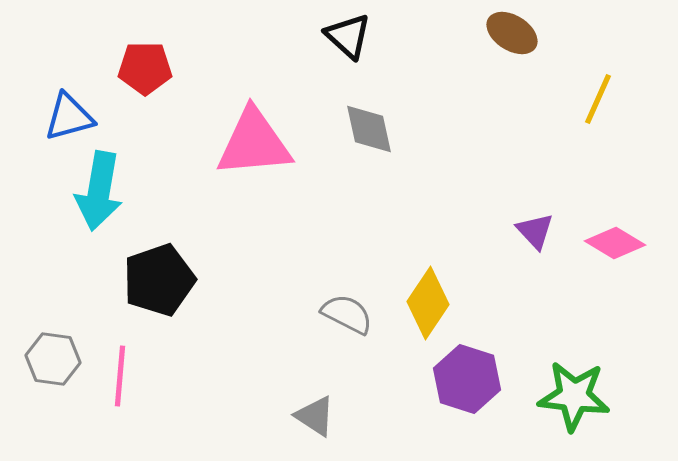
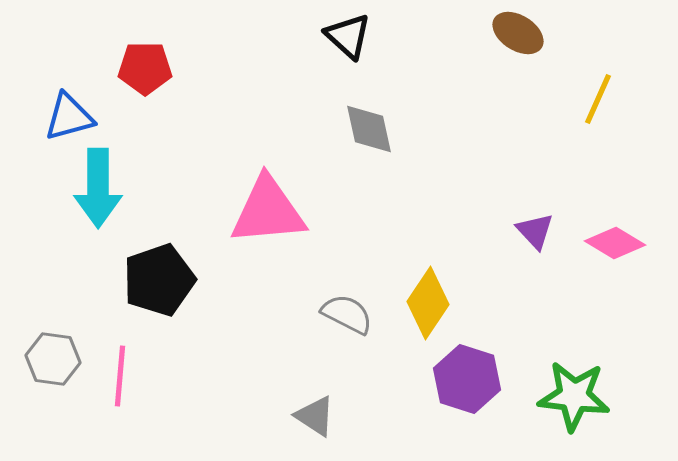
brown ellipse: moved 6 px right
pink triangle: moved 14 px right, 68 px down
cyan arrow: moved 1 px left, 3 px up; rotated 10 degrees counterclockwise
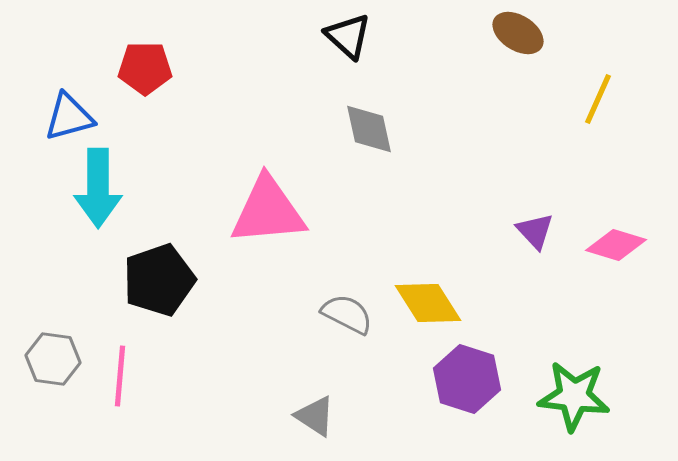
pink diamond: moved 1 px right, 2 px down; rotated 14 degrees counterclockwise
yellow diamond: rotated 66 degrees counterclockwise
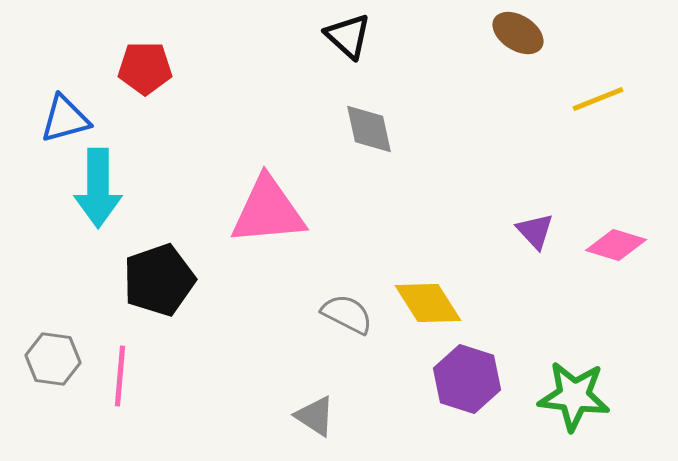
yellow line: rotated 44 degrees clockwise
blue triangle: moved 4 px left, 2 px down
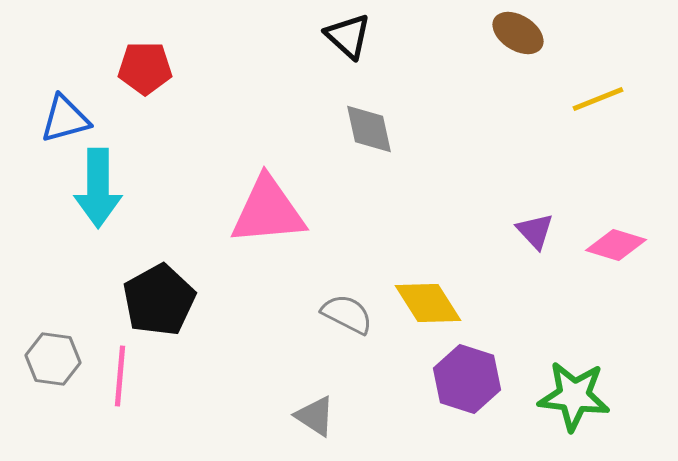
black pentagon: moved 20 px down; rotated 10 degrees counterclockwise
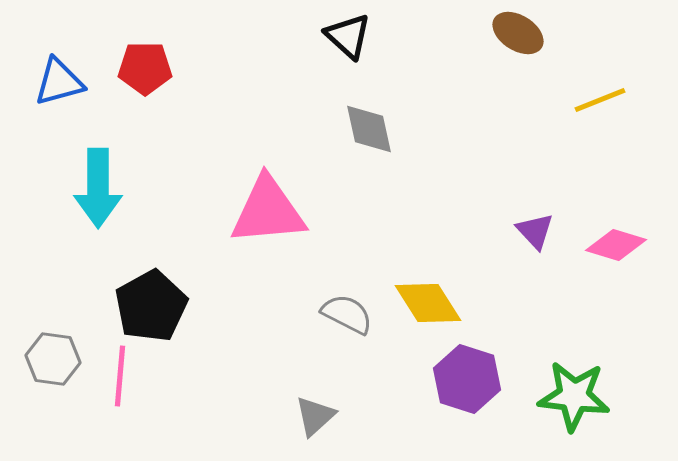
yellow line: moved 2 px right, 1 px down
blue triangle: moved 6 px left, 37 px up
black pentagon: moved 8 px left, 6 px down
gray triangle: rotated 45 degrees clockwise
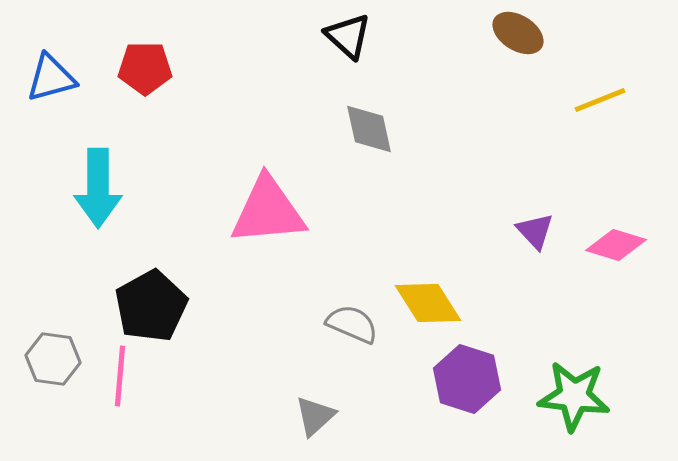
blue triangle: moved 8 px left, 4 px up
gray semicircle: moved 5 px right, 10 px down; rotated 4 degrees counterclockwise
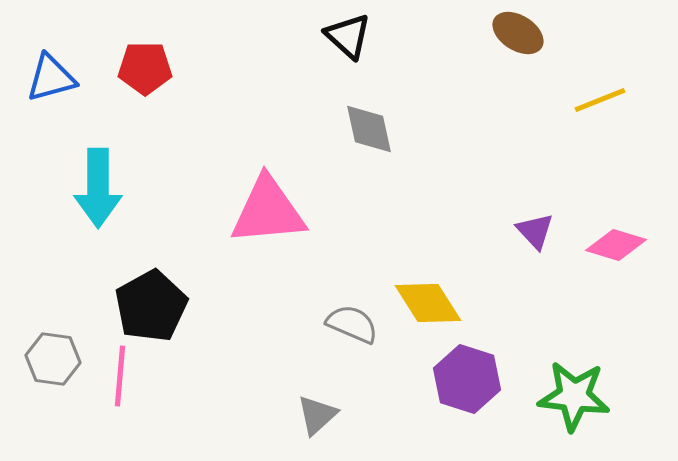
gray triangle: moved 2 px right, 1 px up
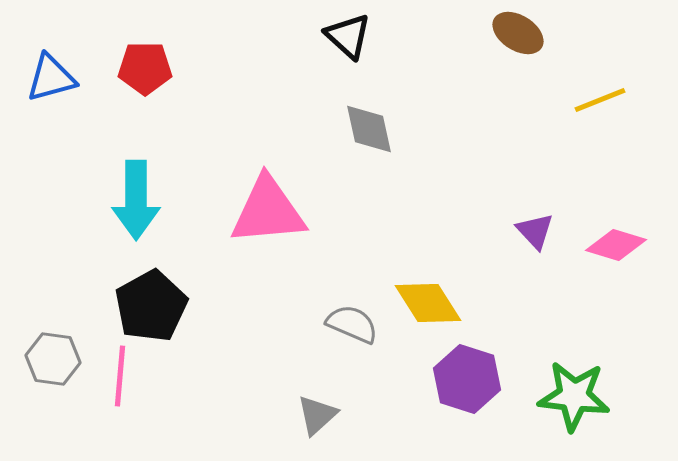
cyan arrow: moved 38 px right, 12 px down
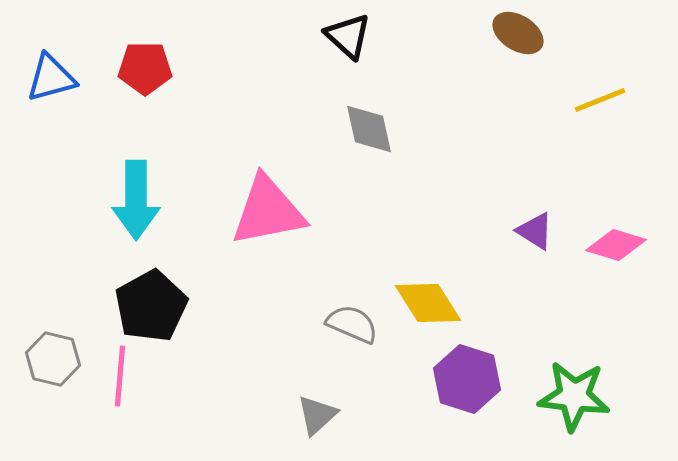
pink triangle: rotated 6 degrees counterclockwise
purple triangle: rotated 15 degrees counterclockwise
gray hexagon: rotated 6 degrees clockwise
